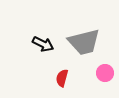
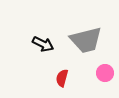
gray trapezoid: moved 2 px right, 2 px up
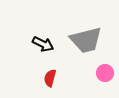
red semicircle: moved 12 px left
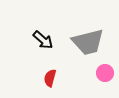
gray trapezoid: moved 2 px right, 2 px down
black arrow: moved 4 px up; rotated 15 degrees clockwise
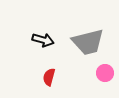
black arrow: rotated 25 degrees counterclockwise
red semicircle: moved 1 px left, 1 px up
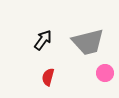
black arrow: rotated 70 degrees counterclockwise
red semicircle: moved 1 px left
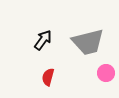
pink circle: moved 1 px right
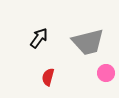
black arrow: moved 4 px left, 2 px up
